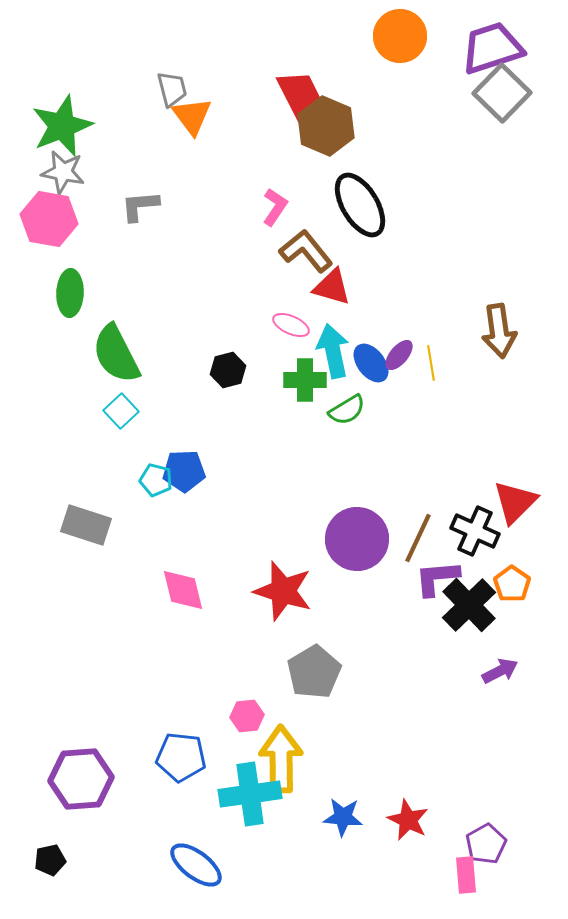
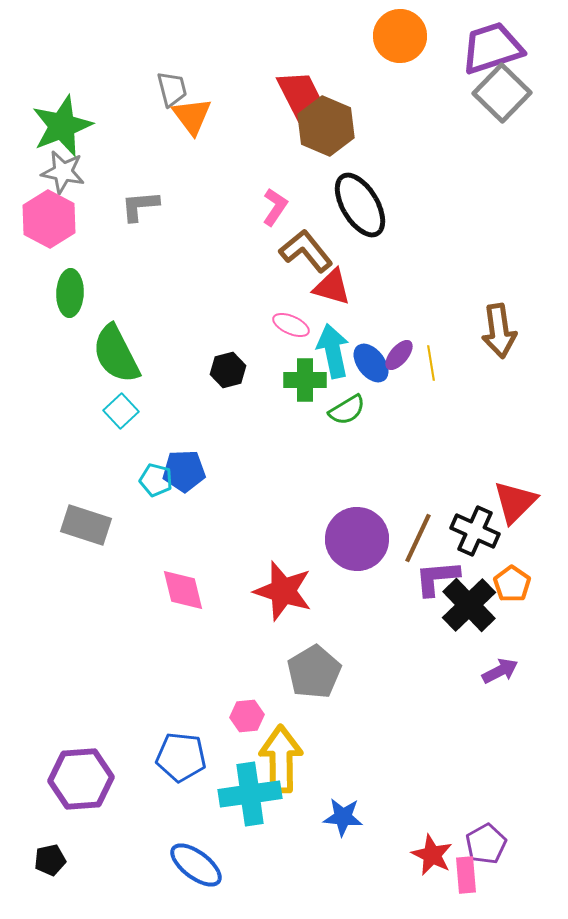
pink hexagon at (49, 219): rotated 18 degrees clockwise
red star at (408, 820): moved 24 px right, 35 px down
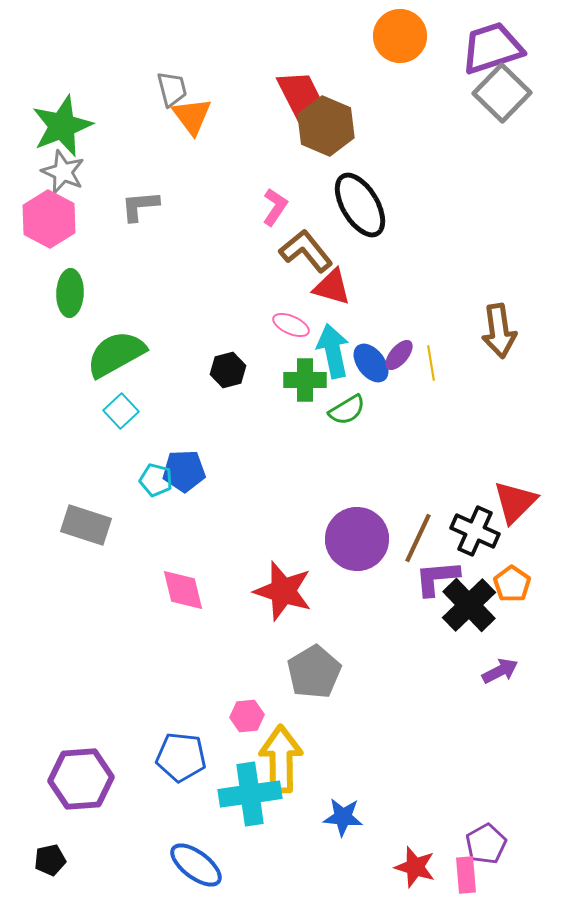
gray star at (63, 172): rotated 12 degrees clockwise
green semicircle at (116, 354): rotated 88 degrees clockwise
red star at (432, 855): moved 17 px left, 12 px down; rotated 9 degrees counterclockwise
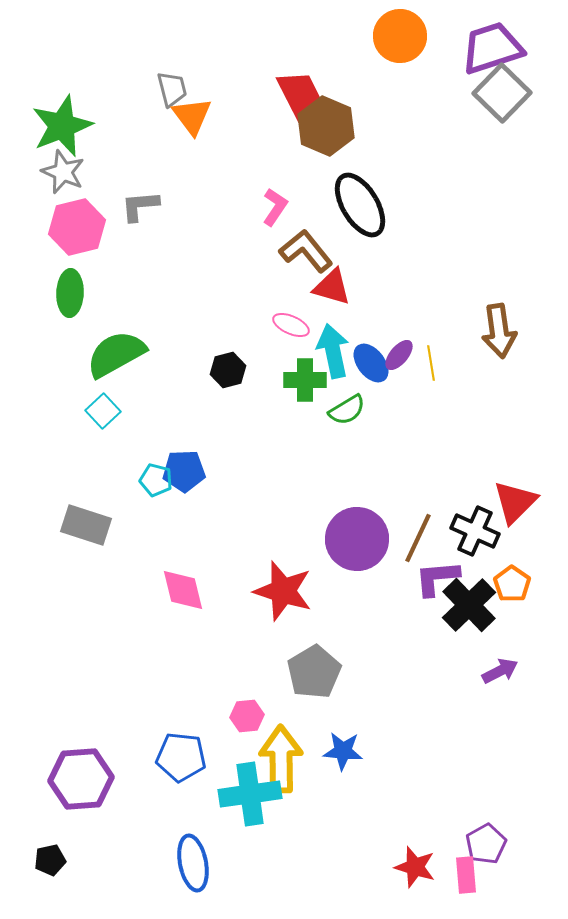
pink hexagon at (49, 219): moved 28 px right, 8 px down; rotated 18 degrees clockwise
cyan square at (121, 411): moved 18 px left
blue star at (343, 817): moved 66 px up
blue ellipse at (196, 865): moved 3 px left, 2 px up; rotated 42 degrees clockwise
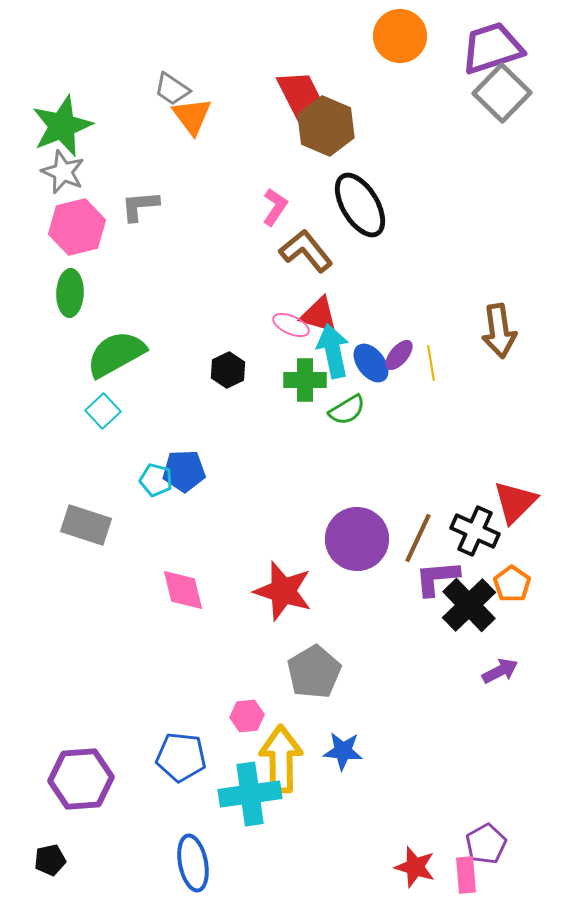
gray trapezoid at (172, 89): rotated 138 degrees clockwise
red triangle at (332, 287): moved 13 px left, 28 px down
black hexagon at (228, 370): rotated 12 degrees counterclockwise
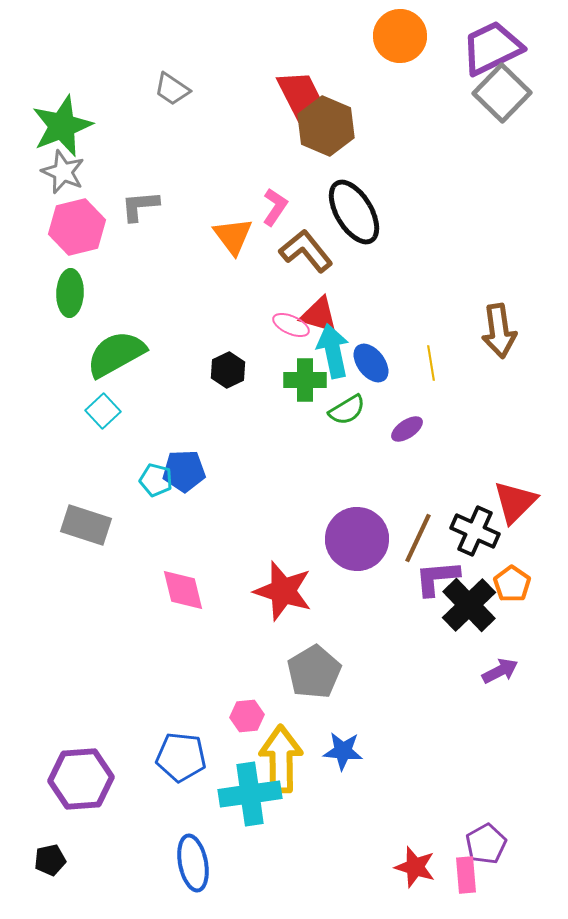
purple trapezoid at (492, 48): rotated 8 degrees counterclockwise
orange triangle at (192, 116): moved 41 px right, 120 px down
black ellipse at (360, 205): moved 6 px left, 7 px down
purple ellipse at (399, 355): moved 8 px right, 74 px down; rotated 16 degrees clockwise
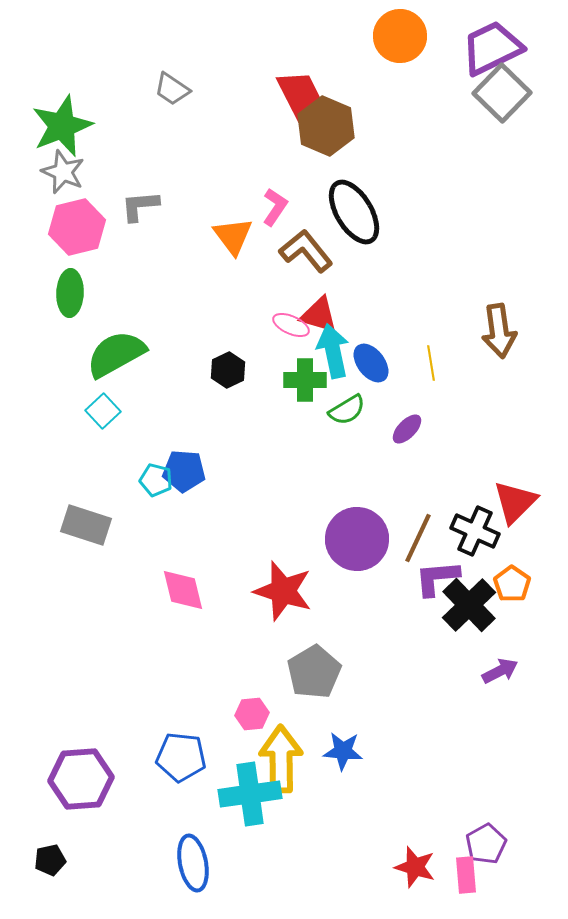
purple ellipse at (407, 429): rotated 12 degrees counterclockwise
blue pentagon at (184, 471): rotated 6 degrees clockwise
pink hexagon at (247, 716): moved 5 px right, 2 px up
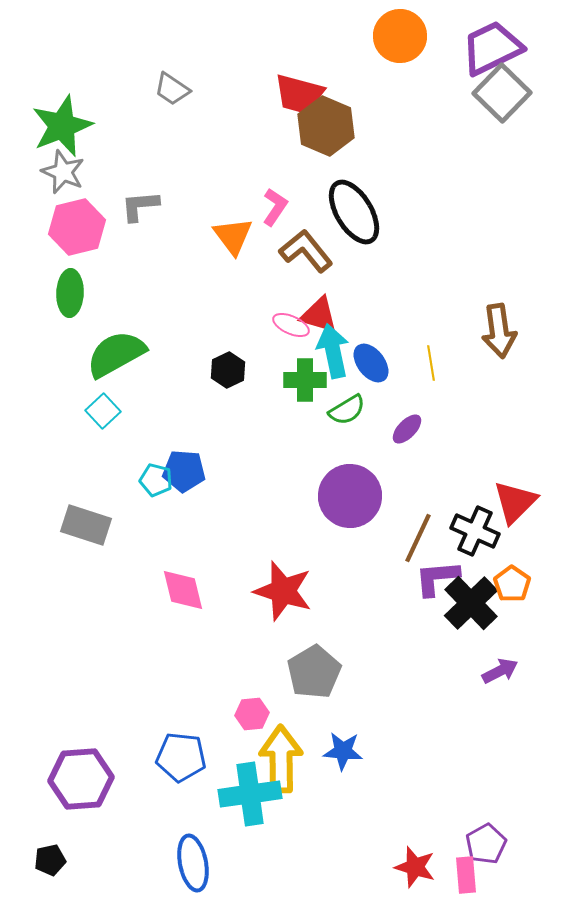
red trapezoid at (299, 94): rotated 132 degrees clockwise
purple circle at (357, 539): moved 7 px left, 43 px up
black cross at (469, 605): moved 2 px right, 2 px up
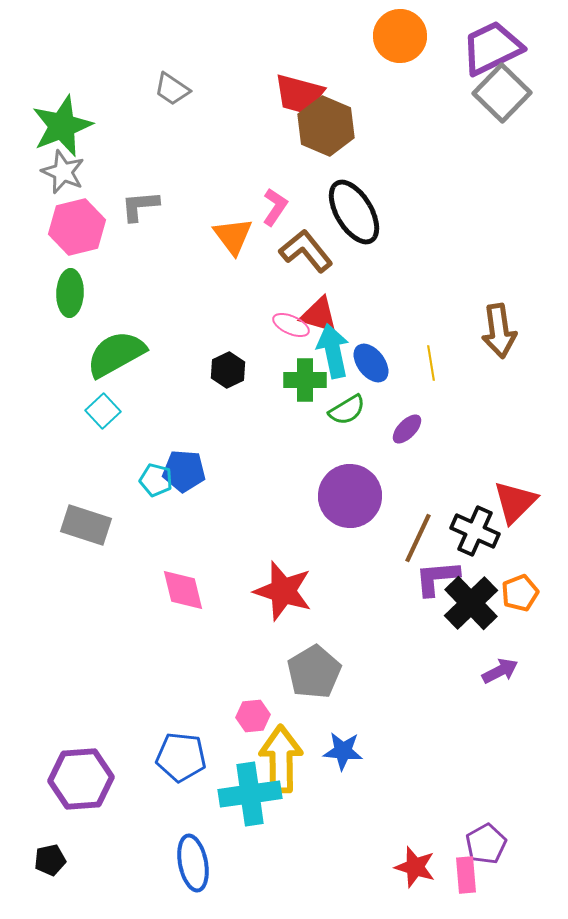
orange pentagon at (512, 584): moved 8 px right, 9 px down; rotated 15 degrees clockwise
pink hexagon at (252, 714): moved 1 px right, 2 px down
